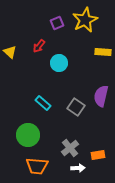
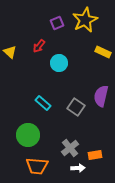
yellow rectangle: rotated 21 degrees clockwise
orange rectangle: moved 3 px left
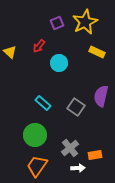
yellow star: moved 2 px down
yellow rectangle: moved 6 px left
green circle: moved 7 px right
orange trapezoid: rotated 120 degrees clockwise
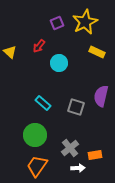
gray square: rotated 18 degrees counterclockwise
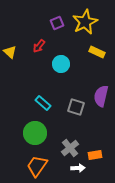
cyan circle: moved 2 px right, 1 px down
green circle: moved 2 px up
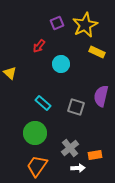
yellow star: moved 3 px down
yellow triangle: moved 21 px down
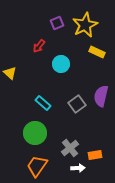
gray square: moved 1 px right, 3 px up; rotated 36 degrees clockwise
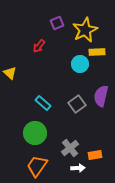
yellow star: moved 5 px down
yellow rectangle: rotated 28 degrees counterclockwise
cyan circle: moved 19 px right
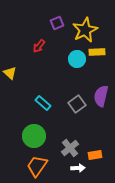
cyan circle: moved 3 px left, 5 px up
green circle: moved 1 px left, 3 px down
